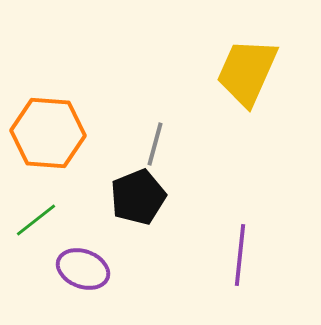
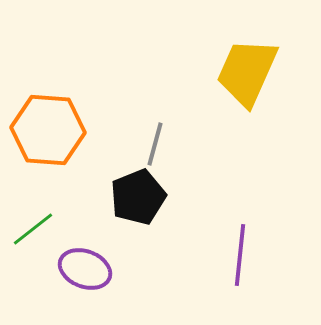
orange hexagon: moved 3 px up
green line: moved 3 px left, 9 px down
purple ellipse: moved 2 px right
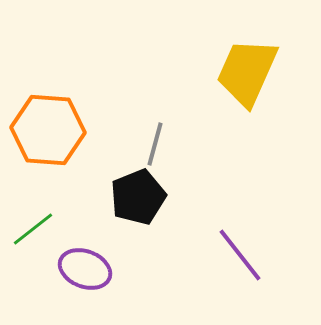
purple line: rotated 44 degrees counterclockwise
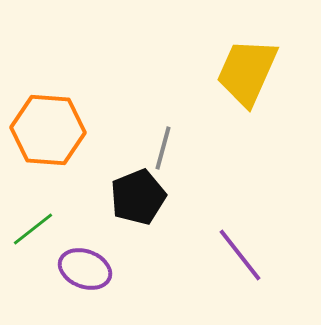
gray line: moved 8 px right, 4 px down
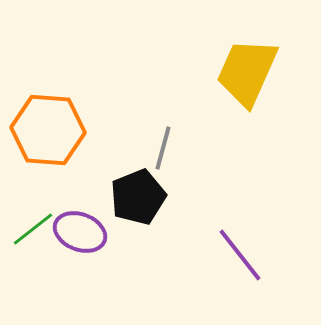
purple ellipse: moved 5 px left, 37 px up
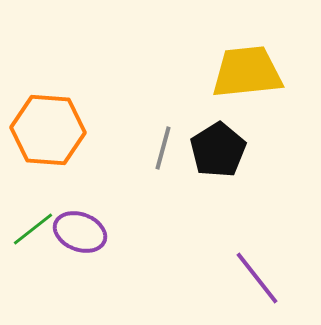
yellow trapezoid: rotated 60 degrees clockwise
black pentagon: moved 80 px right, 47 px up; rotated 10 degrees counterclockwise
purple line: moved 17 px right, 23 px down
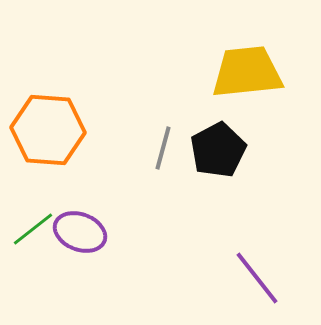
black pentagon: rotated 4 degrees clockwise
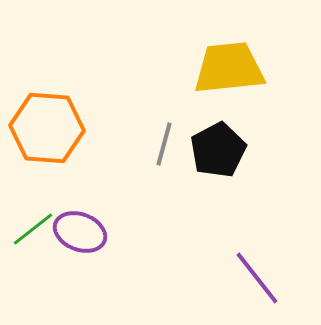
yellow trapezoid: moved 18 px left, 4 px up
orange hexagon: moved 1 px left, 2 px up
gray line: moved 1 px right, 4 px up
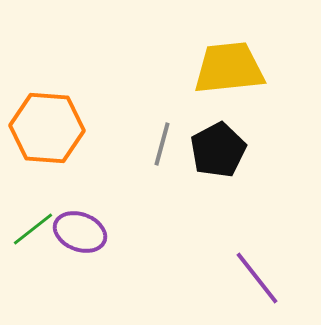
gray line: moved 2 px left
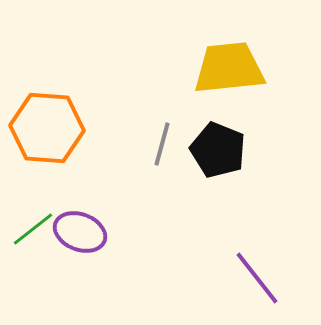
black pentagon: rotated 22 degrees counterclockwise
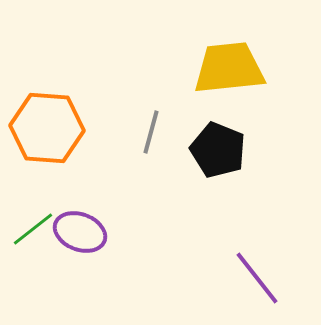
gray line: moved 11 px left, 12 px up
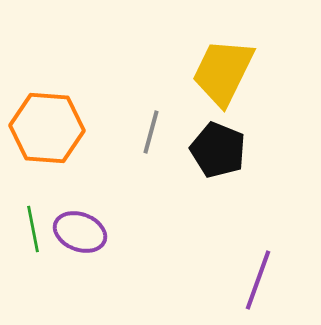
yellow trapezoid: moved 6 px left, 4 px down; rotated 58 degrees counterclockwise
green line: rotated 63 degrees counterclockwise
purple line: moved 1 px right, 2 px down; rotated 58 degrees clockwise
